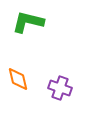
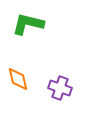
green L-shape: moved 2 px down
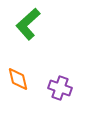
green L-shape: rotated 56 degrees counterclockwise
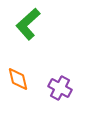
purple cross: rotated 10 degrees clockwise
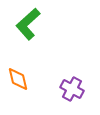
purple cross: moved 12 px right, 1 px down
